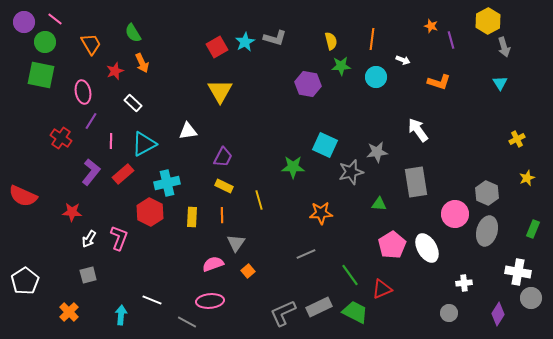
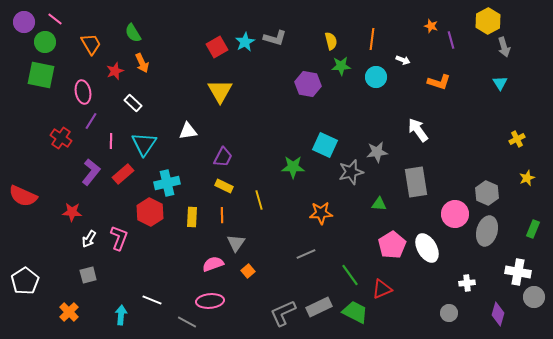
cyan triangle at (144, 144): rotated 28 degrees counterclockwise
white cross at (464, 283): moved 3 px right
gray circle at (531, 298): moved 3 px right, 1 px up
purple diamond at (498, 314): rotated 15 degrees counterclockwise
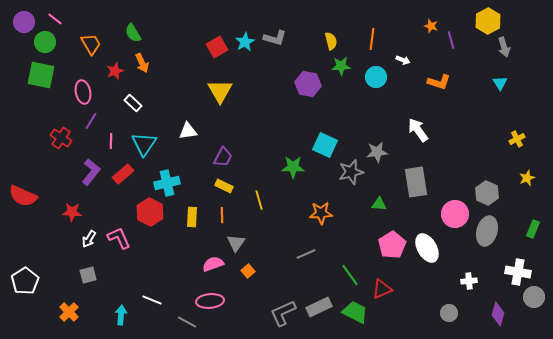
pink L-shape at (119, 238): rotated 45 degrees counterclockwise
white cross at (467, 283): moved 2 px right, 2 px up
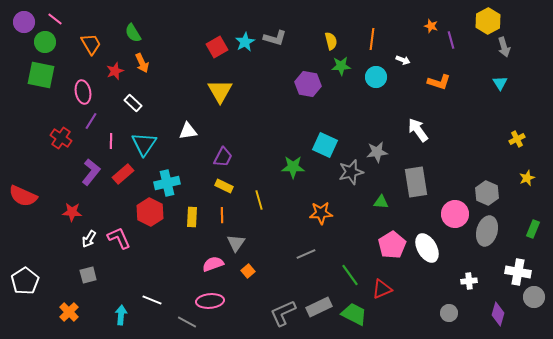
green triangle at (379, 204): moved 2 px right, 2 px up
green trapezoid at (355, 312): moved 1 px left, 2 px down
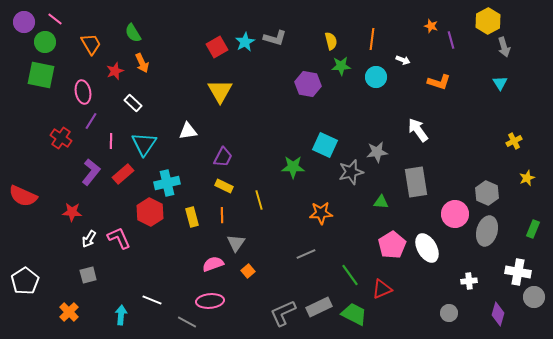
yellow cross at (517, 139): moved 3 px left, 2 px down
yellow rectangle at (192, 217): rotated 18 degrees counterclockwise
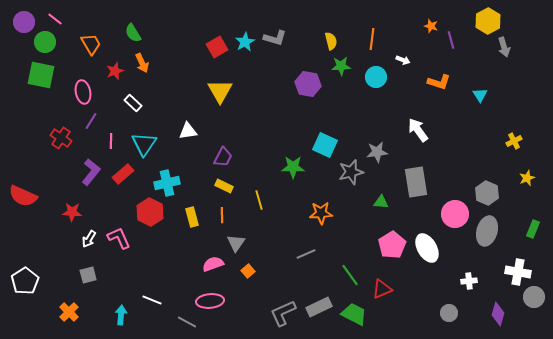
cyan triangle at (500, 83): moved 20 px left, 12 px down
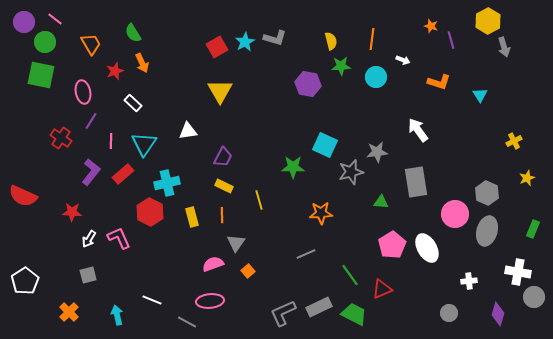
cyan arrow at (121, 315): moved 4 px left; rotated 18 degrees counterclockwise
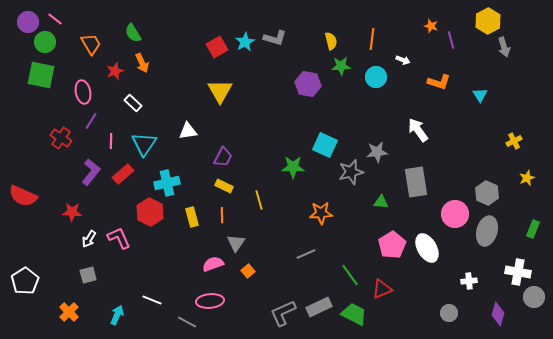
purple circle at (24, 22): moved 4 px right
cyan arrow at (117, 315): rotated 36 degrees clockwise
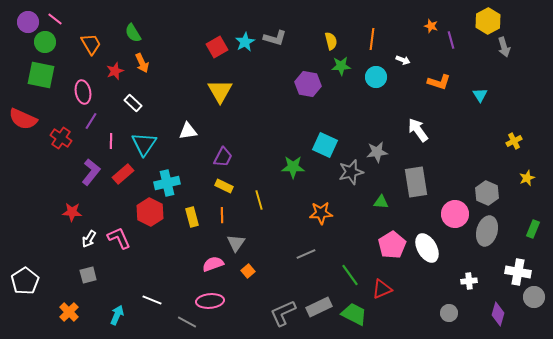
red semicircle at (23, 196): moved 77 px up
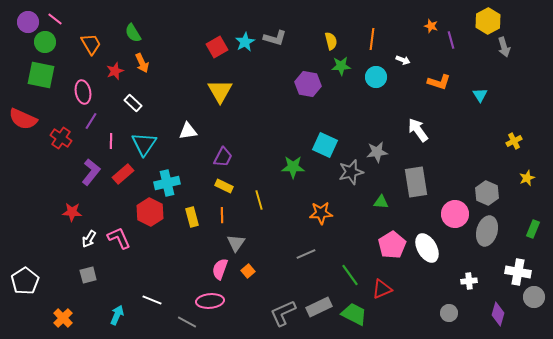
pink semicircle at (213, 264): moved 7 px right, 5 px down; rotated 50 degrees counterclockwise
orange cross at (69, 312): moved 6 px left, 6 px down
